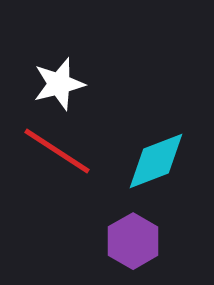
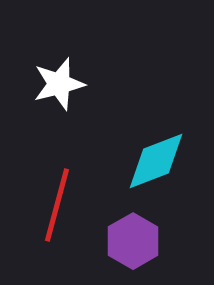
red line: moved 54 px down; rotated 72 degrees clockwise
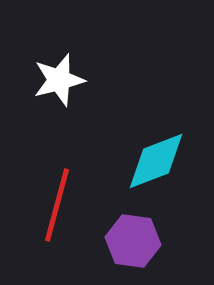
white star: moved 4 px up
purple hexagon: rotated 22 degrees counterclockwise
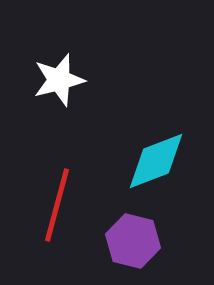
purple hexagon: rotated 6 degrees clockwise
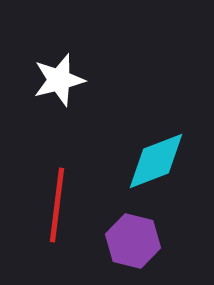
red line: rotated 8 degrees counterclockwise
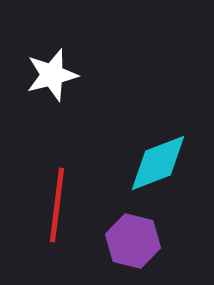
white star: moved 7 px left, 5 px up
cyan diamond: moved 2 px right, 2 px down
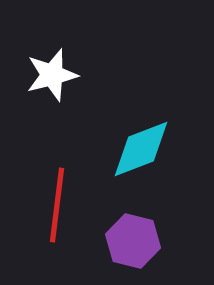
cyan diamond: moved 17 px left, 14 px up
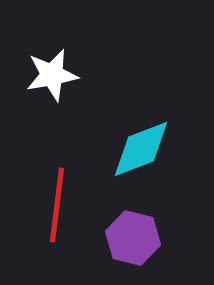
white star: rotated 4 degrees clockwise
purple hexagon: moved 3 px up
